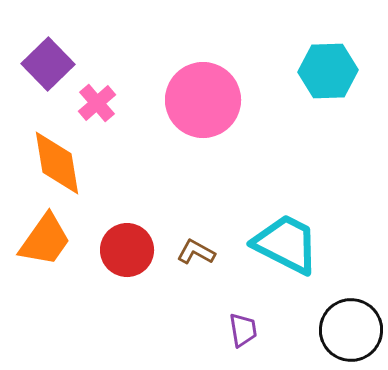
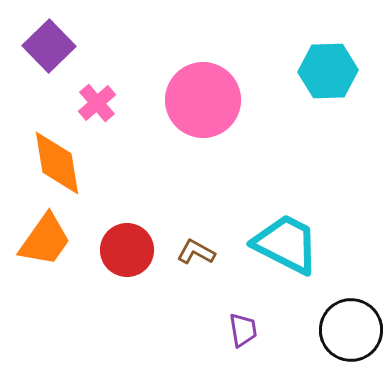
purple square: moved 1 px right, 18 px up
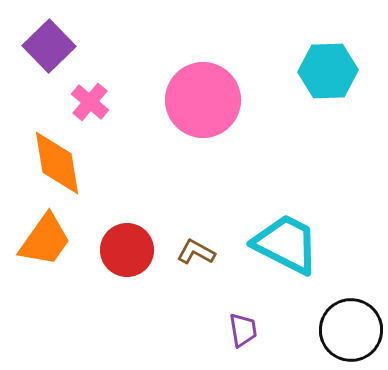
pink cross: moved 7 px left, 1 px up; rotated 9 degrees counterclockwise
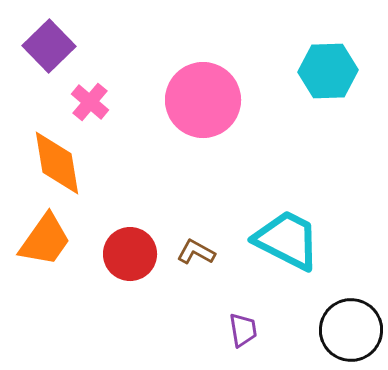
cyan trapezoid: moved 1 px right, 4 px up
red circle: moved 3 px right, 4 px down
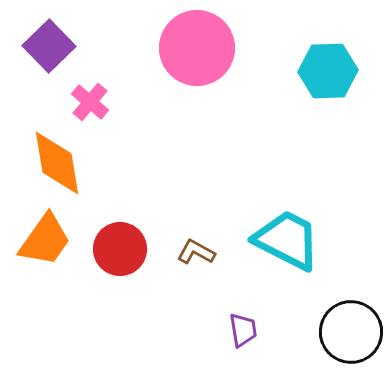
pink circle: moved 6 px left, 52 px up
red circle: moved 10 px left, 5 px up
black circle: moved 2 px down
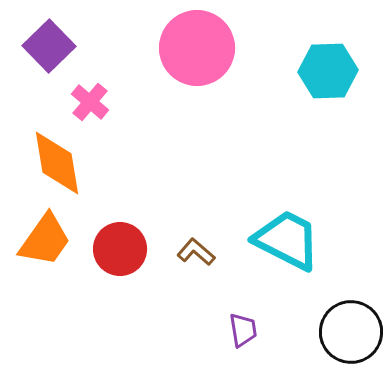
brown L-shape: rotated 12 degrees clockwise
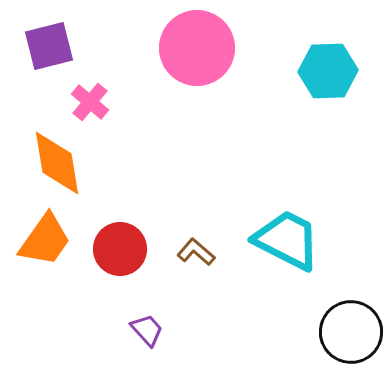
purple square: rotated 30 degrees clockwise
purple trapezoid: moved 96 px left; rotated 33 degrees counterclockwise
